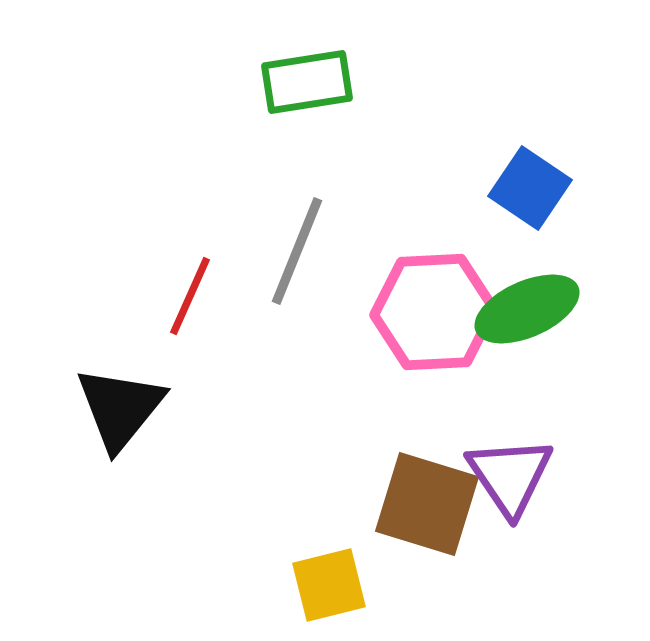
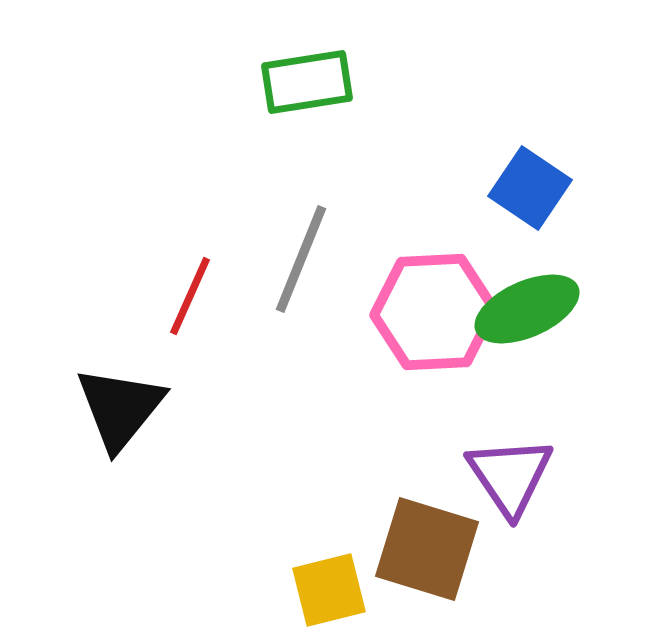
gray line: moved 4 px right, 8 px down
brown square: moved 45 px down
yellow square: moved 5 px down
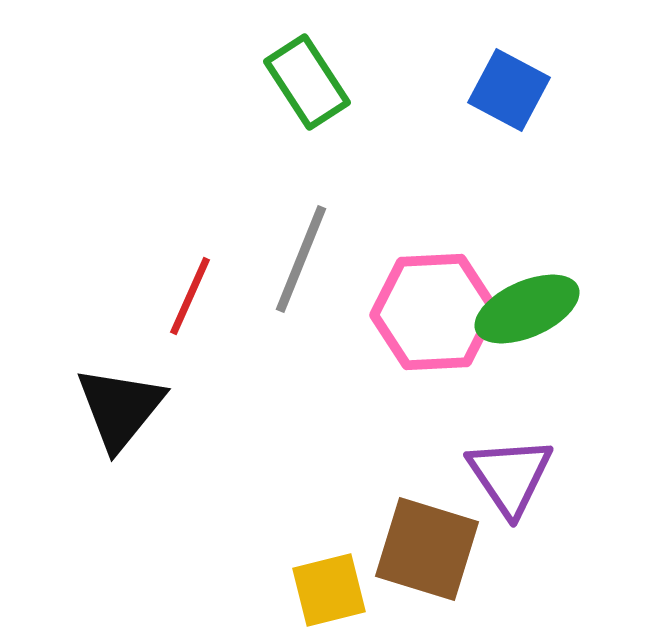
green rectangle: rotated 66 degrees clockwise
blue square: moved 21 px left, 98 px up; rotated 6 degrees counterclockwise
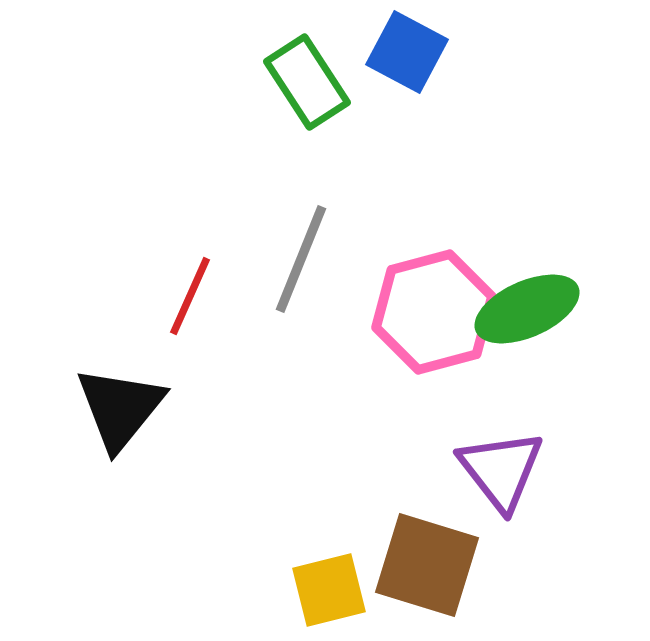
blue square: moved 102 px left, 38 px up
pink hexagon: rotated 12 degrees counterclockwise
purple triangle: moved 9 px left, 6 px up; rotated 4 degrees counterclockwise
brown square: moved 16 px down
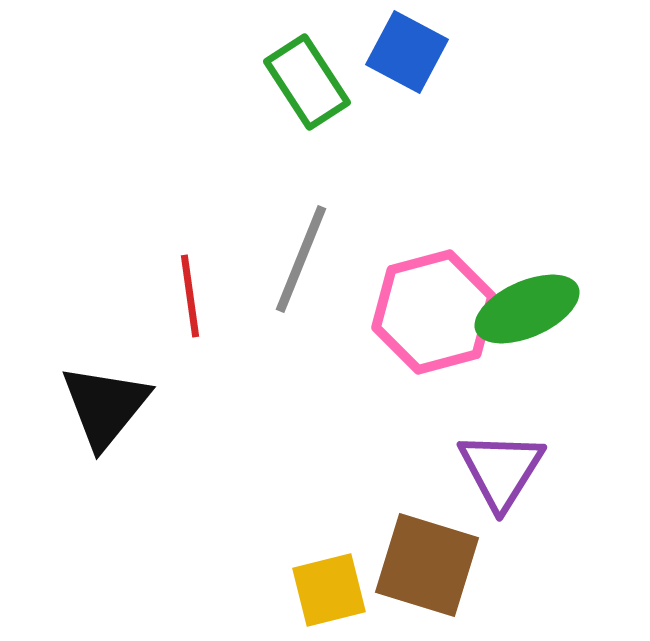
red line: rotated 32 degrees counterclockwise
black triangle: moved 15 px left, 2 px up
purple triangle: rotated 10 degrees clockwise
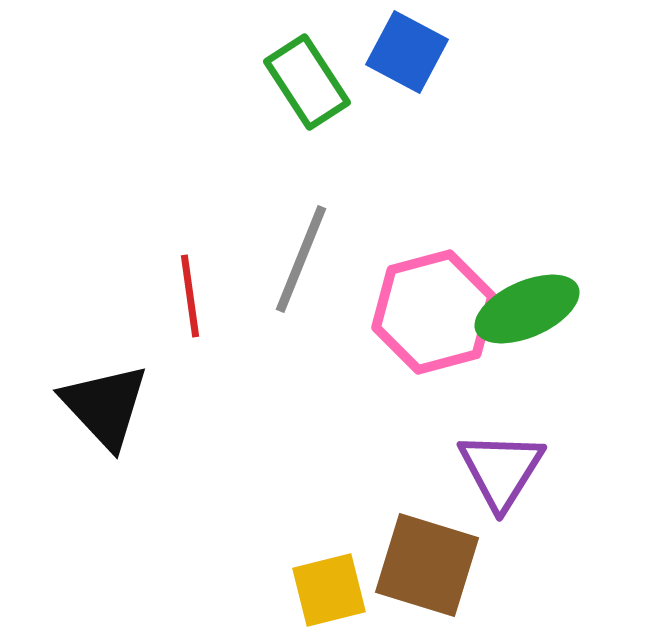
black triangle: rotated 22 degrees counterclockwise
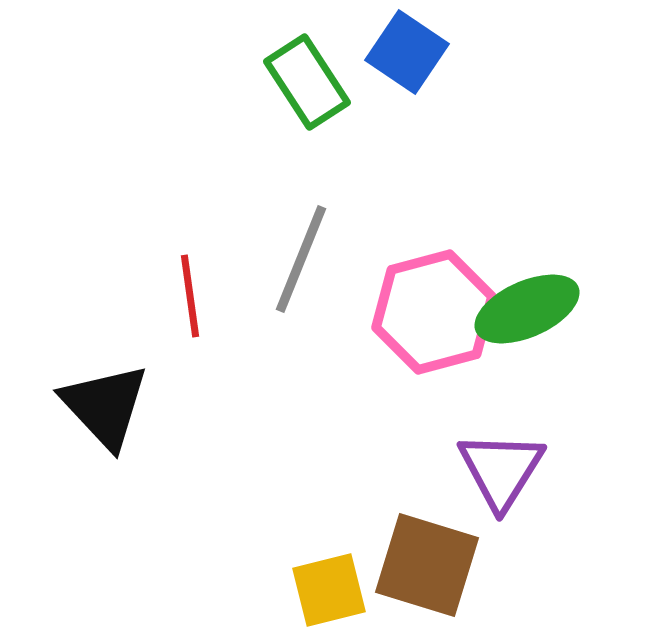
blue square: rotated 6 degrees clockwise
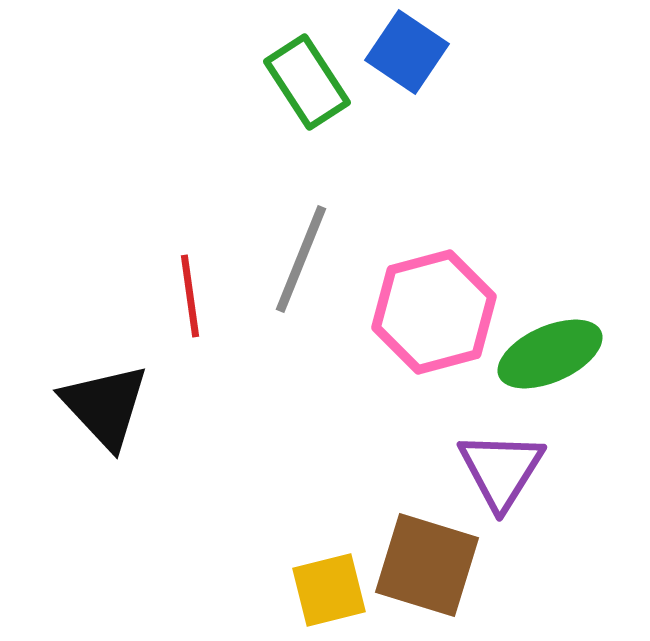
green ellipse: moved 23 px right, 45 px down
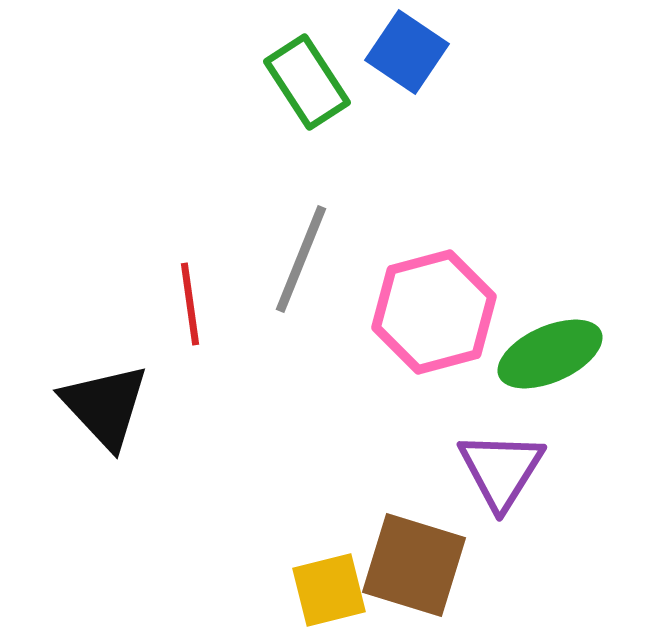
red line: moved 8 px down
brown square: moved 13 px left
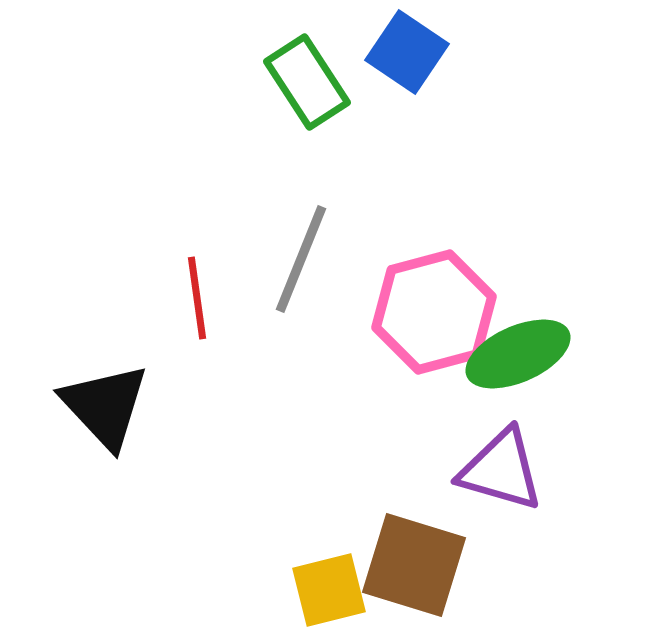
red line: moved 7 px right, 6 px up
green ellipse: moved 32 px left
purple triangle: rotated 46 degrees counterclockwise
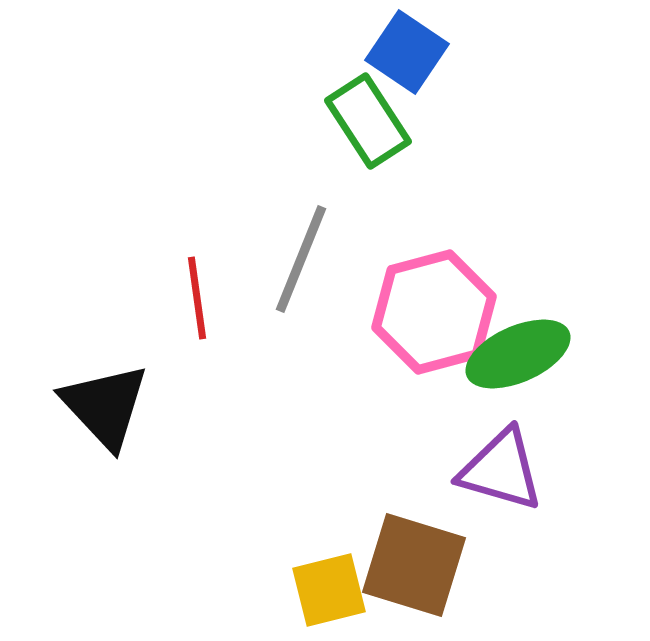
green rectangle: moved 61 px right, 39 px down
